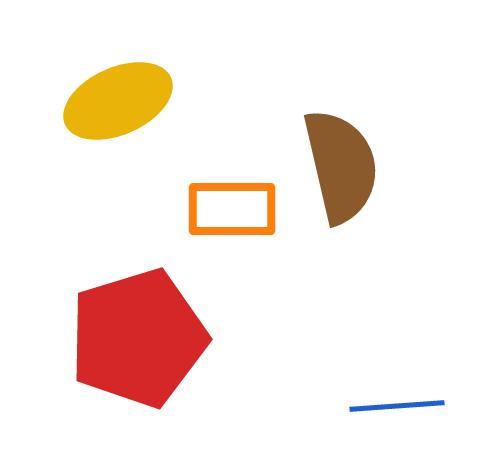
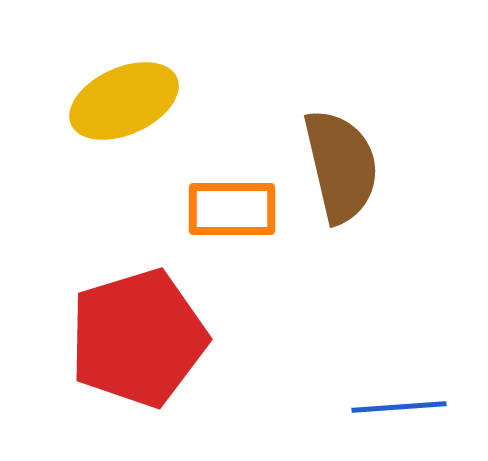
yellow ellipse: moved 6 px right
blue line: moved 2 px right, 1 px down
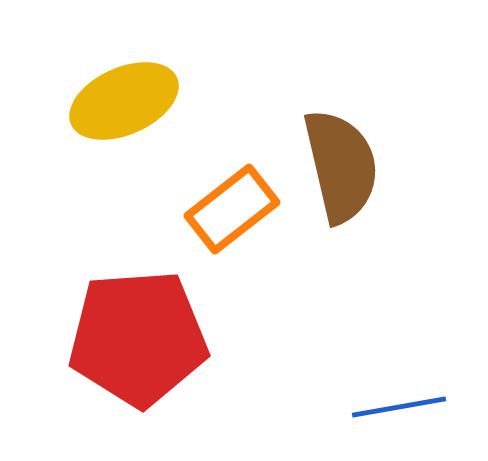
orange rectangle: rotated 38 degrees counterclockwise
red pentagon: rotated 13 degrees clockwise
blue line: rotated 6 degrees counterclockwise
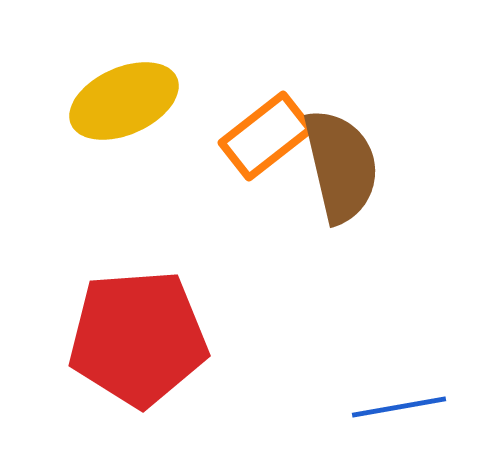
orange rectangle: moved 34 px right, 73 px up
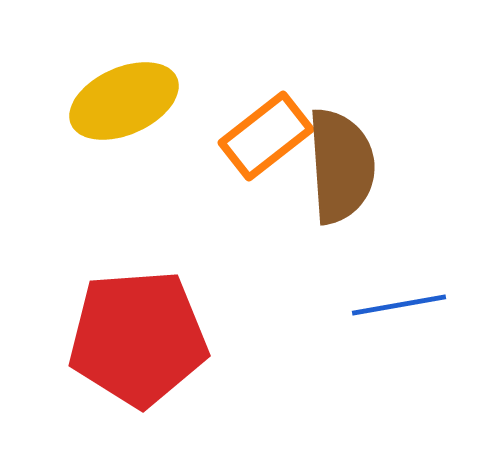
brown semicircle: rotated 9 degrees clockwise
blue line: moved 102 px up
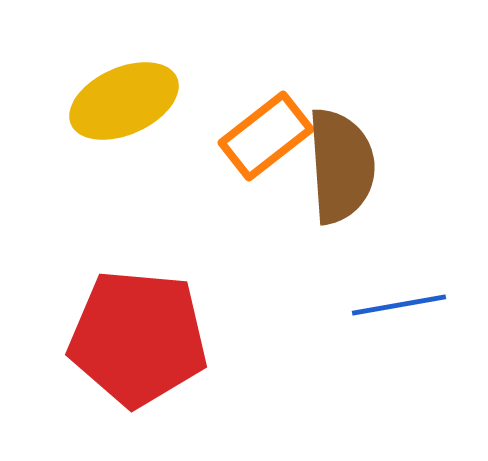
red pentagon: rotated 9 degrees clockwise
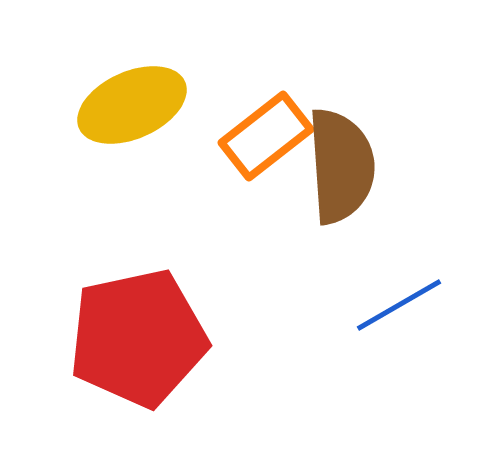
yellow ellipse: moved 8 px right, 4 px down
blue line: rotated 20 degrees counterclockwise
red pentagon: rotated 17 degrees counterclockwise
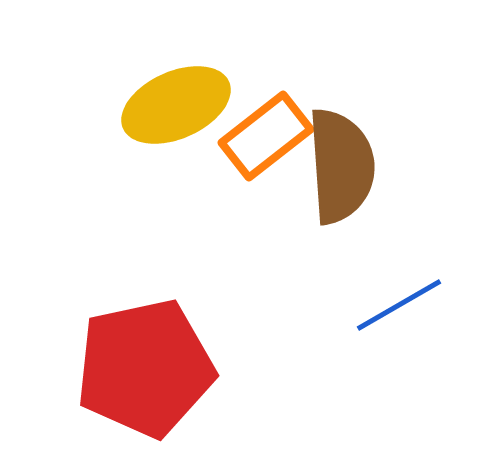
yellow ellipse: moved 44 px right
red pentagon: moved 7 px right, 30 px down
